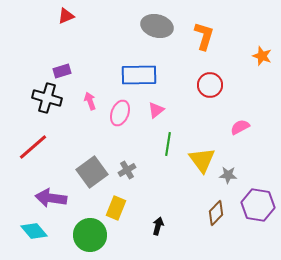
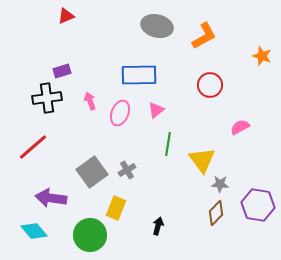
orange L-shape: rotated 44 degrees clockwise
black cross: rotated 24 degrees counterclockwise
gray star: moved 8 px left, 9 px down
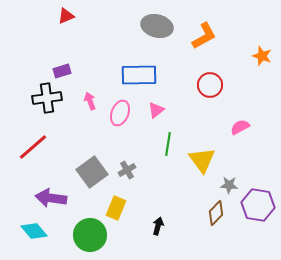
gray star: moved 9 px right, 1 px down
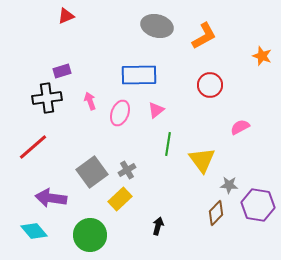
yellow rectangle: moved 4 px right, 9 px up; rotated 25 degrees clockwise
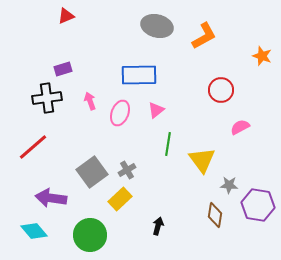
purple rectangle: moved 1 px right, 2 px up
red circle: moved 11 px right, 5 px down
brown diamond: moved 1 px left, 2 px down; rotated 35 degrees counterclockwise
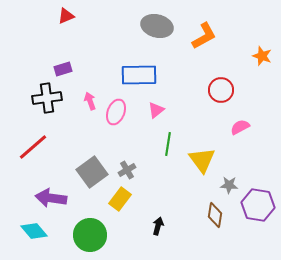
pink ellipse: moved 4 px left, 1 px up
yellow rectangle: rotated 10 degrees counterclockwise
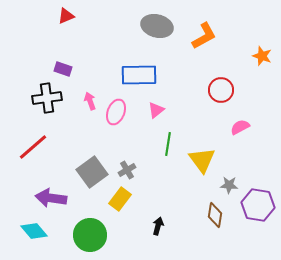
purple rectangle: rotated 36 degrees clockwise
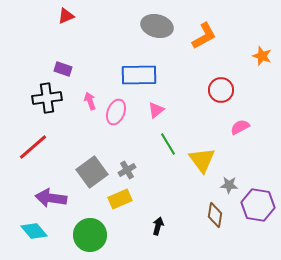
green line: rotated 40 degrees counterclockwise
yellow rectangle: rotated 30 degrees clockwise
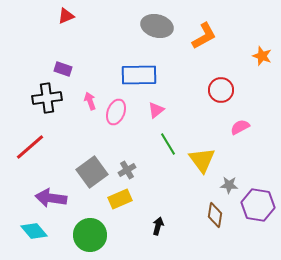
red line: moved 3 px left
